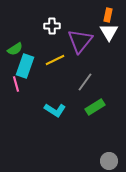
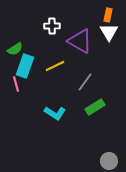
purple triangle: rotated 40 degrees counterclockwise
yellow line: moved 6 px down
cyan L-shape: moved 3 px down
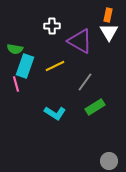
green semicircle: rotated 42 degrees clockwise
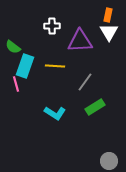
purple triangle: rotated 32 degrees counterclockwise
green semicircle: moved 2 px left, 2 px up; rotated 28 degrees clockwise
yellow line: rotated 30 degrees clockwise
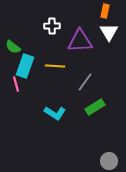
orange rectangle: moved 3 px left, 4 px up
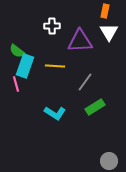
green semicircle: moved 4 px right, 4 px down
